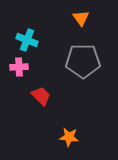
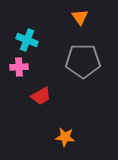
orange triangle: moved 1 px left, 1 px up
red trapezoid: rotated 105 degrees clockwise
orange star: moved 4 px left
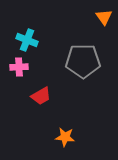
orange triangle: moved 24 px right
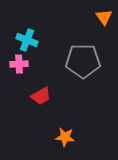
pink cross: moved 3 px up
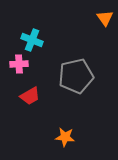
orange triangle: moved 1 px right, 1 px down
cyan cross: moved 5 px right
gray pentagon: moved 7 px left, 15 px down; rotated 12 degrees counterclockwise
red trapezoid: moved 11 px left
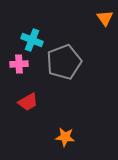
gray pentagon: moved 12 px left, 14 px up; rotated 8 degrees counterclockwise
red trapezoid: moved 2 px left, 6 px down
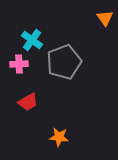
cyan cross: rotated 15 degrees clockwise
orange star: moved 6 px left
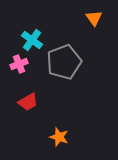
orange triangle: moved 11 px left
pink cross: rotated 18 degrees counterclockwise
orange star: rotated 12 degrees clockwise
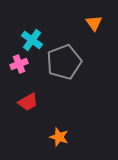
orange triangle: moved 5 px down
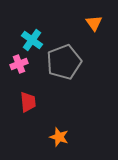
red trapezoid: rotated 65 degrees counterclockwise
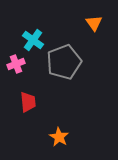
cyan cross: moved 1 px right
pink cross: moved 3 px left
orange star: rotated 12 degrees clockwise
